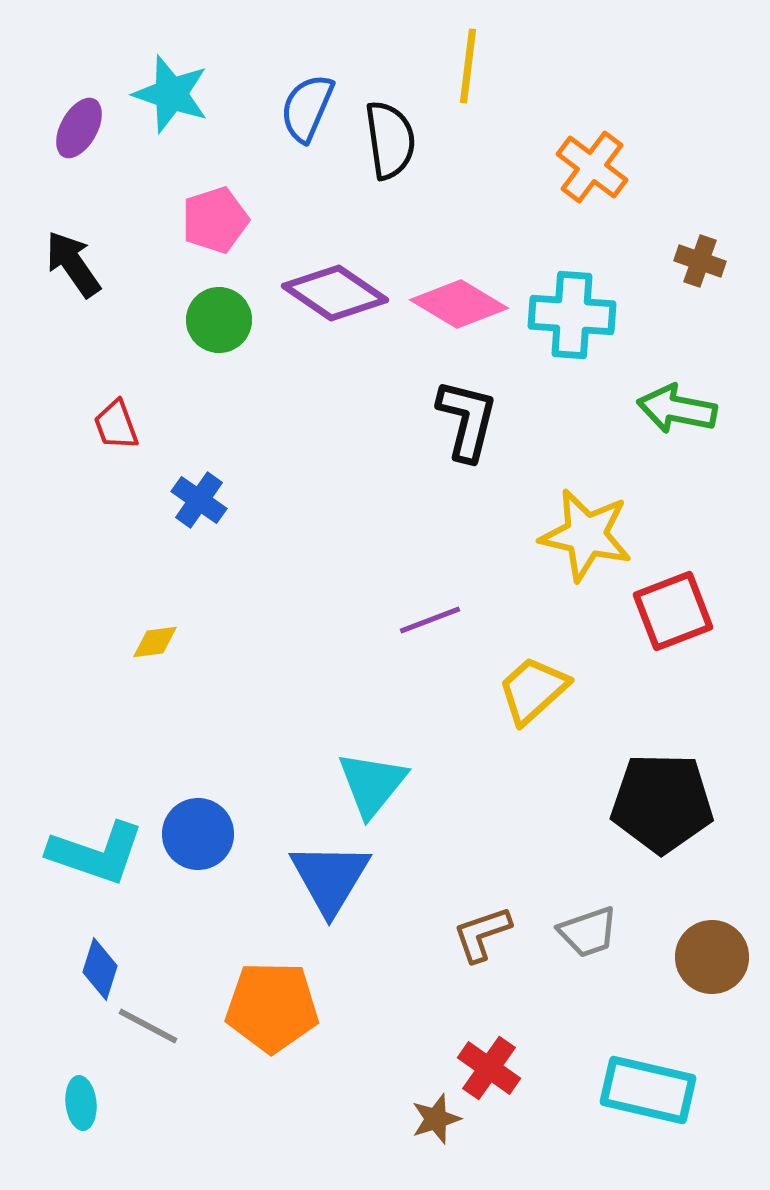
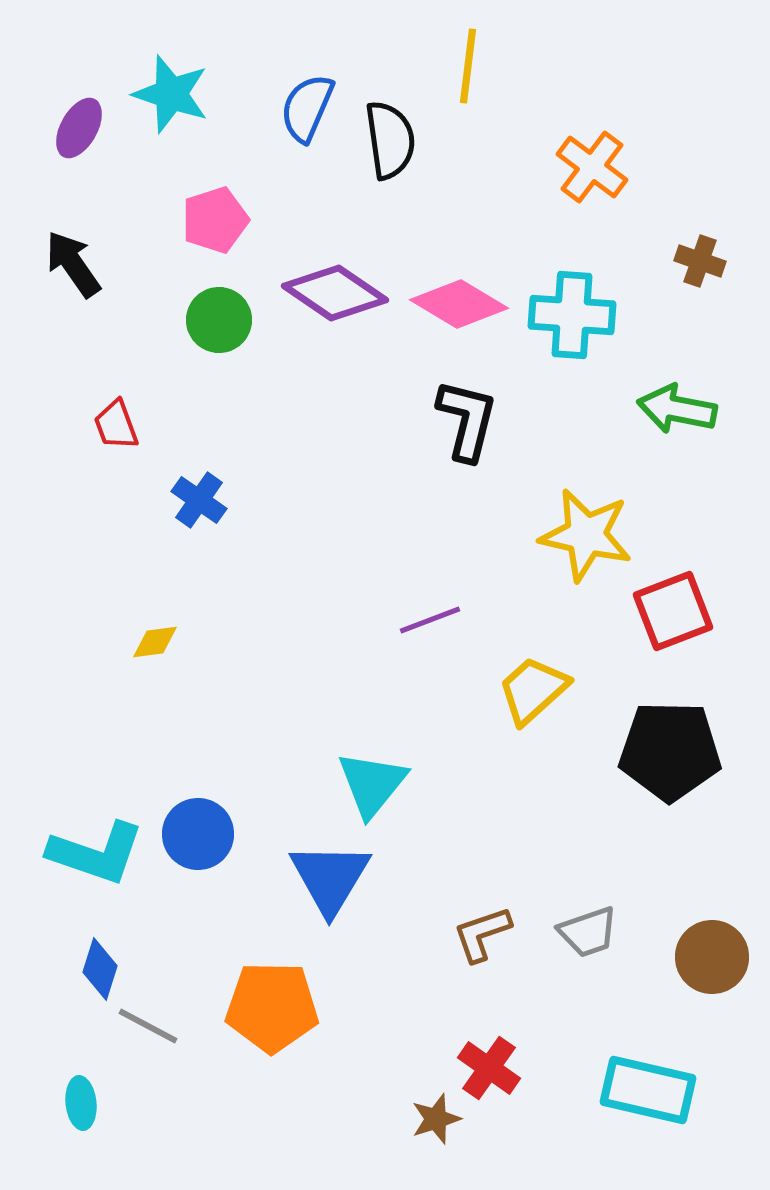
black pentagon: moved 8 px right, 52 px up
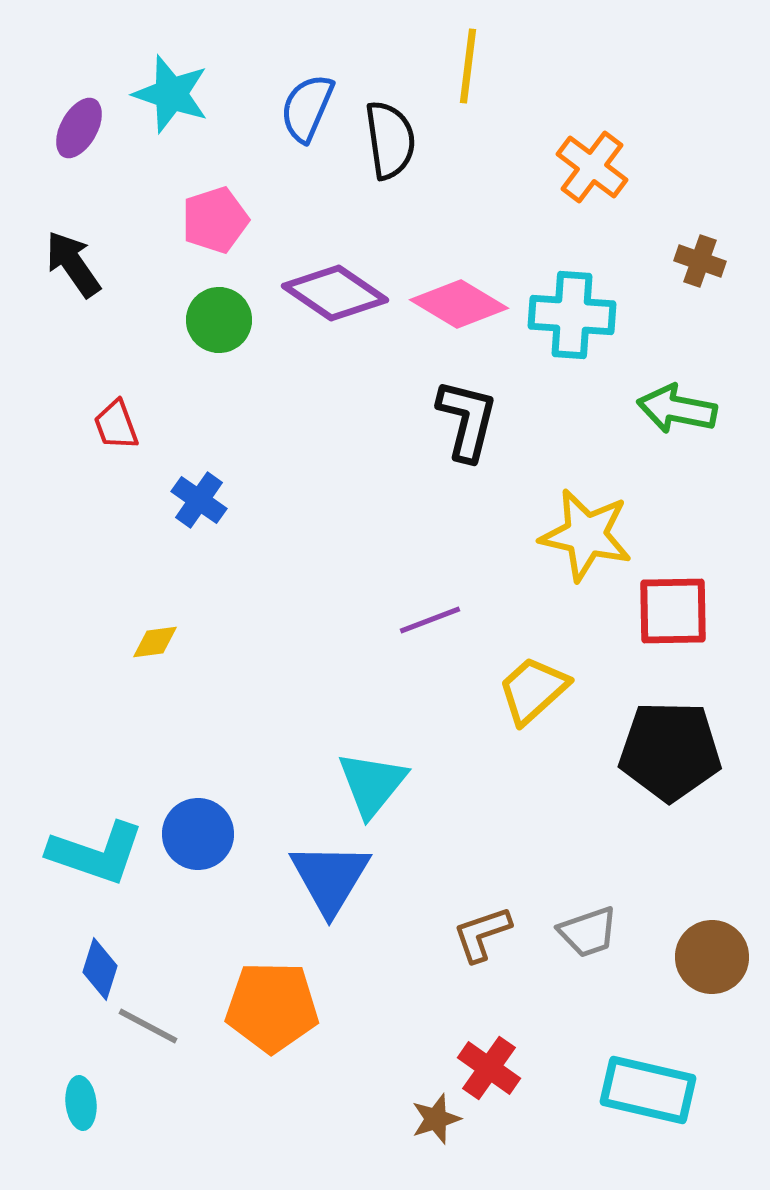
red square: rotated 20 degrees clockwise
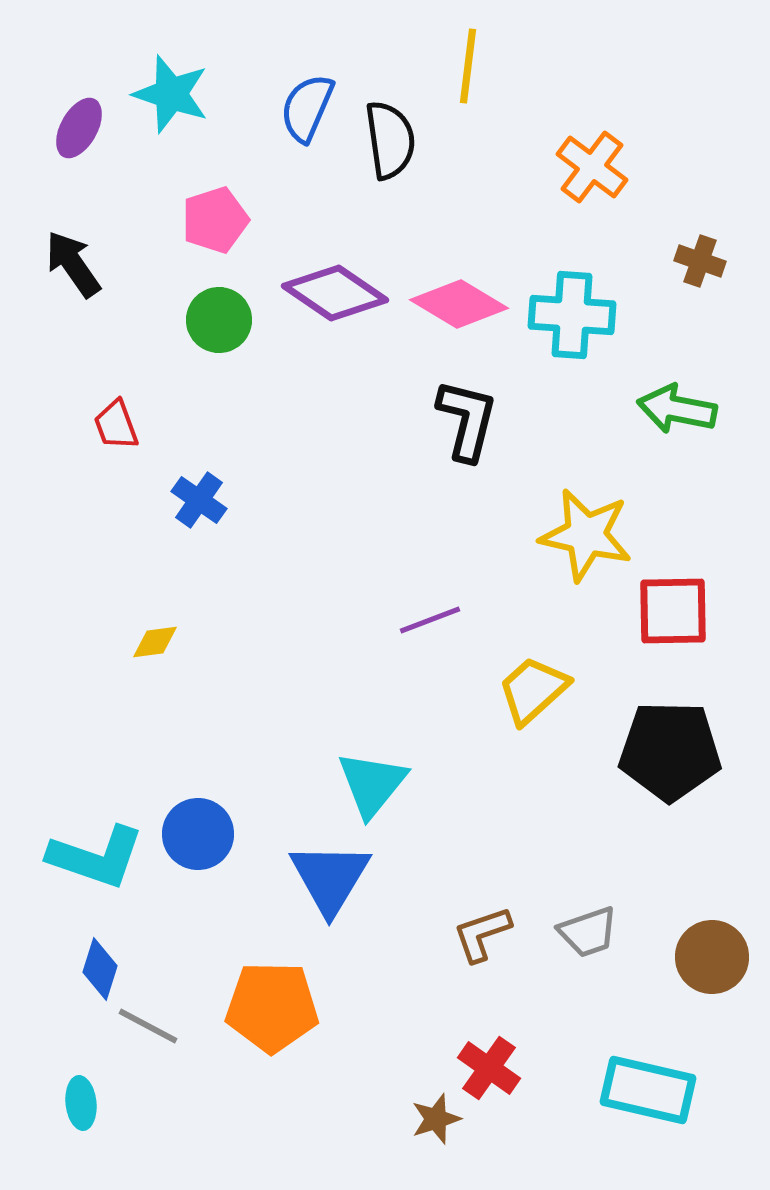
cyan L-shape: moved 4 px down
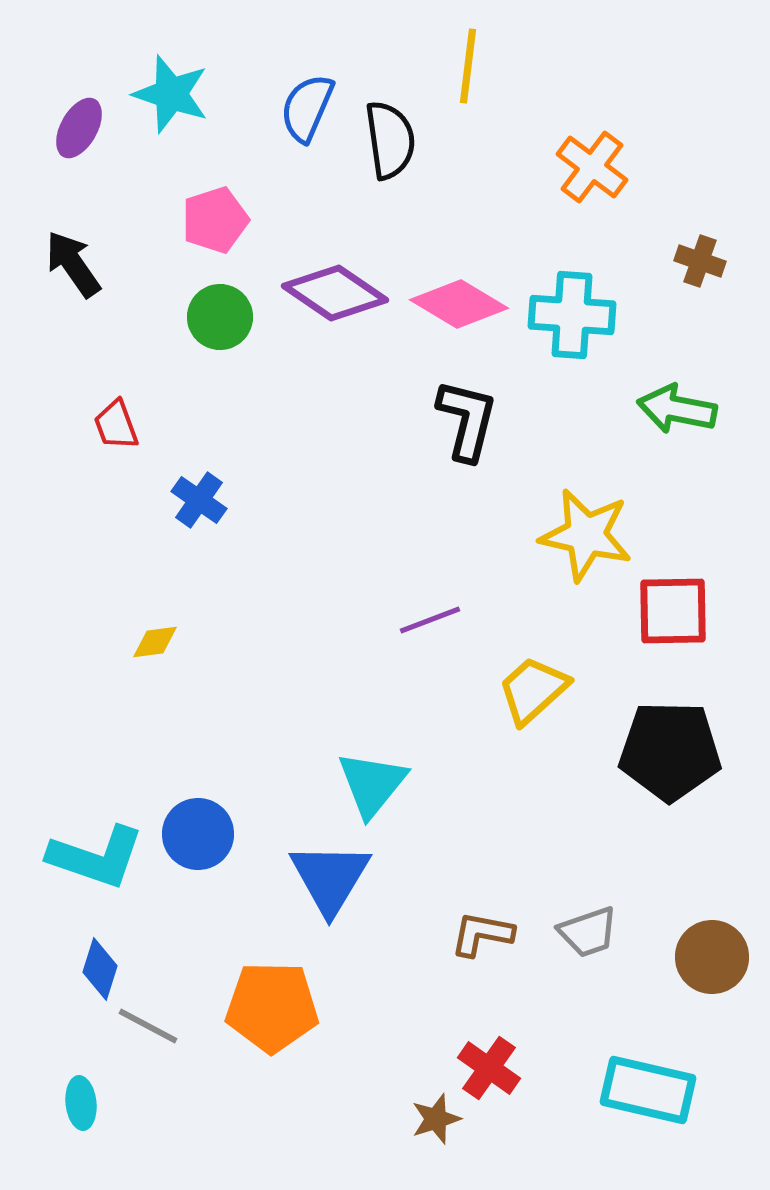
green circle: moved 1 px right, 3 px up
brown L-shape: rotated 30 degrees clockwise
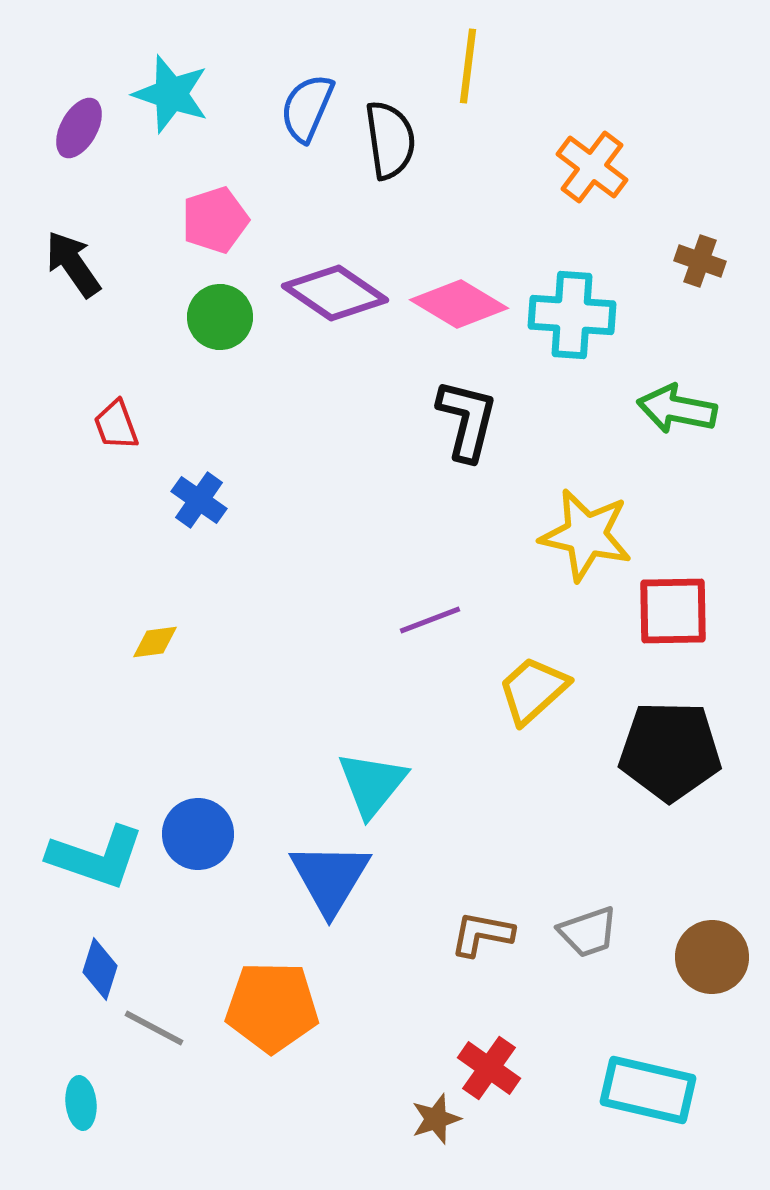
gray line: moved 6 px right, 2 px down
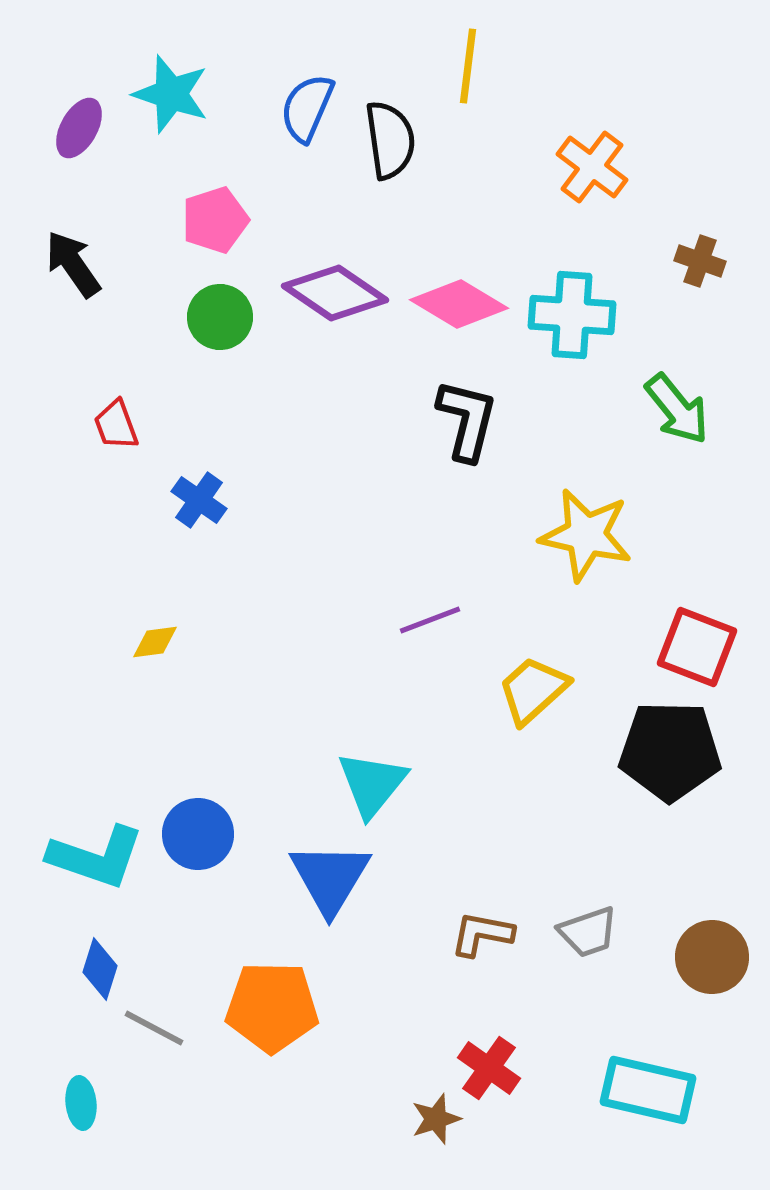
green arrow: rotated 140 degrees counterclockwise
red square: moved 24 px right, 36 px down; rotated 22 degrees clockwise
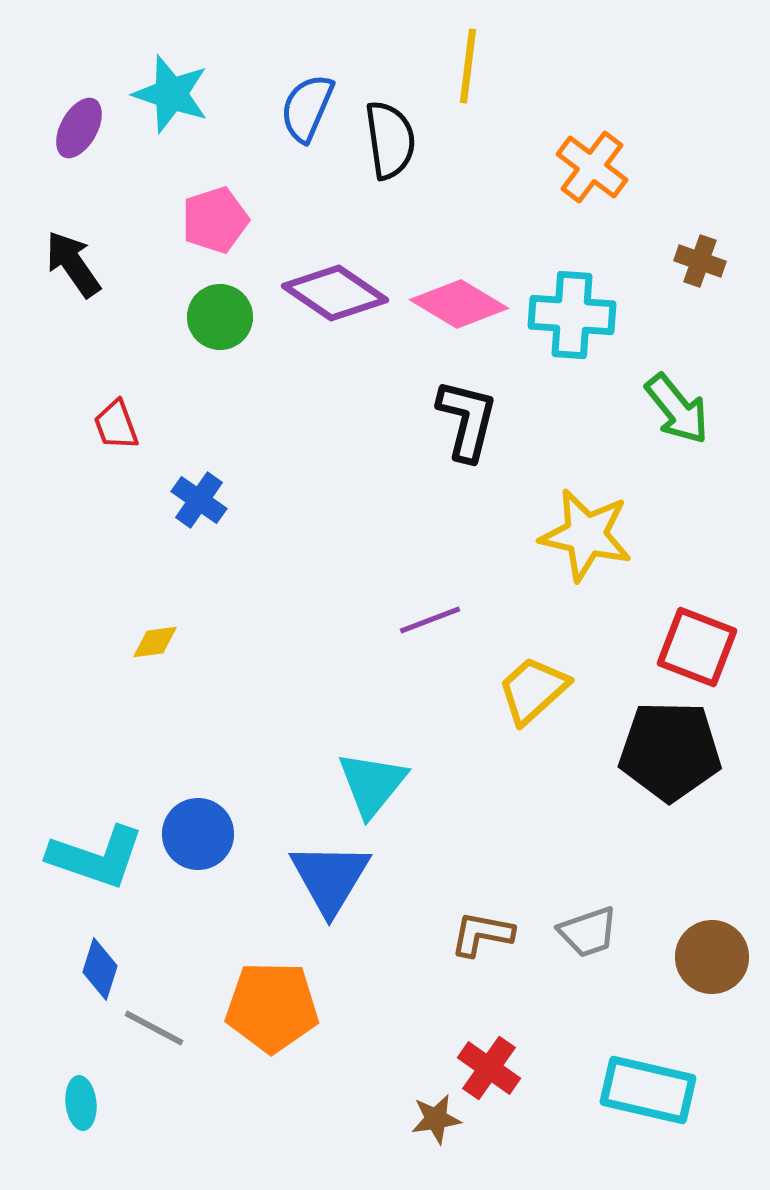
brown star: rotated 9 degrees clockwise
